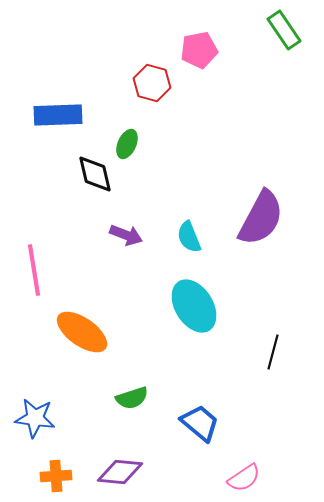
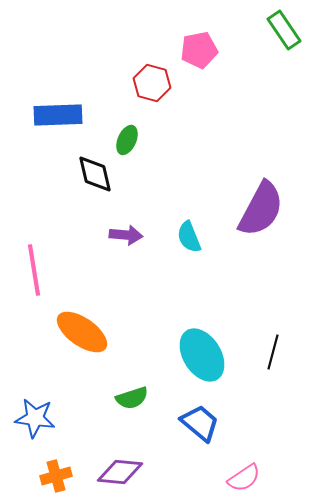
green ellipse: moved 4 px up
purple semicircle: moved 9 px up
purple arrow: rotated 16 degrees counterclockwise
cyan ellipse: moved 8 px right, 49 px down
orange cross: rotated 12 degrees counterclockwise
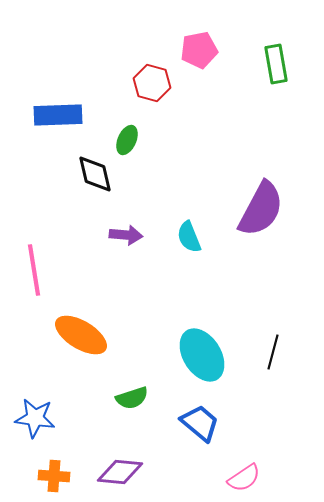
green rectangle: moved 8 px left, 34 px down; rotated 24 degrees clockwise
orange ellipse: moved 1 px left, 3 px down; rotated 4 degrees counterclockwise
orange cross: moved 2 px left; rotated 20 degrees clockwise
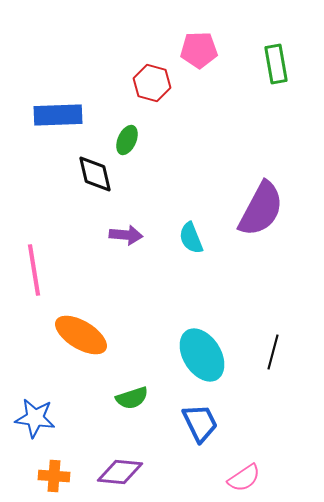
pink pentagon: rotated 9 degrees clockwise
cyan semicircle: moved 2 px right, 1 px down
blue trapezoid: rotated 24 degrees clockwise
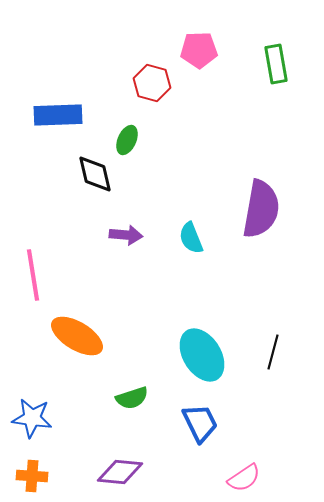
purple semicircle: rotated 18 degrees counterclockwise
pink line: moved 1 px left, 5 px down
orange ellipse: moved 4 px left, 1 px down
blue star: moved 3 px left
orange cross: moved 22 px left
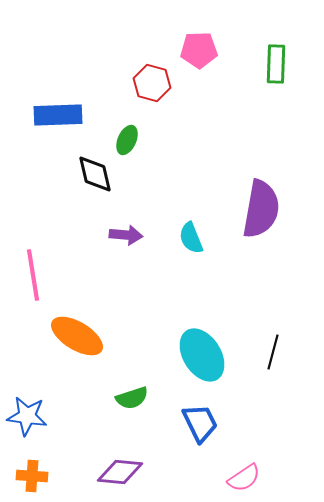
green rectangle: rotated 12 degrees clockwise
blue star: moved 5 px left, 2 px up
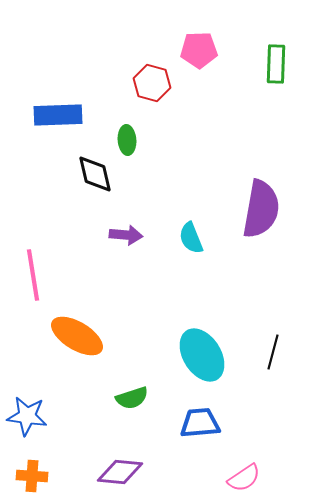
green ellipse: rotated 28 degrees counterclockwise
blue trapezoid: rotated 69 degrees counterclockwise
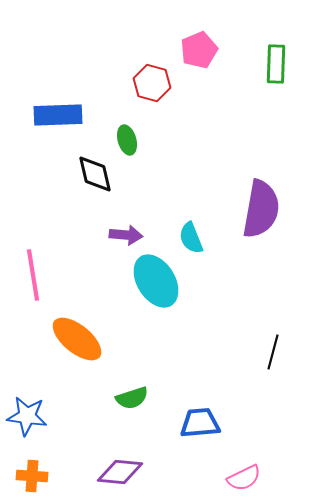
pink pentagon: rotated 21 degrees counterclockwise
green ellipse: rotated 12 degrees counterclockwise
orange ellipse: moved 3 px down; rotated 8 degrees clockwise
cyan ellipse: moved 46 px left, 74 px up
pink semicircle: rotated 8 degrees clockwise
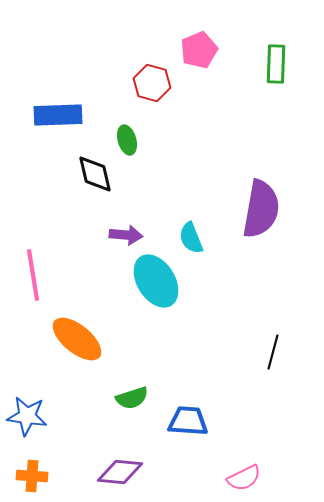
blue trapezoid: moved 12 px left, 2 px up; rotated 9 degrees clockwise
